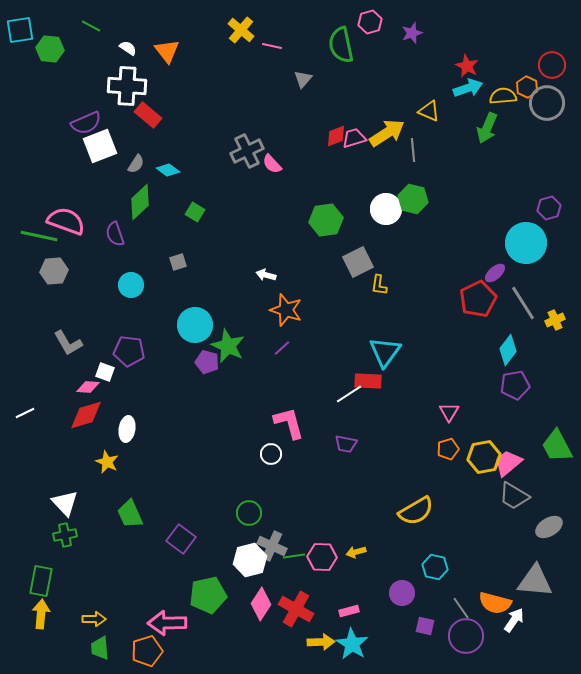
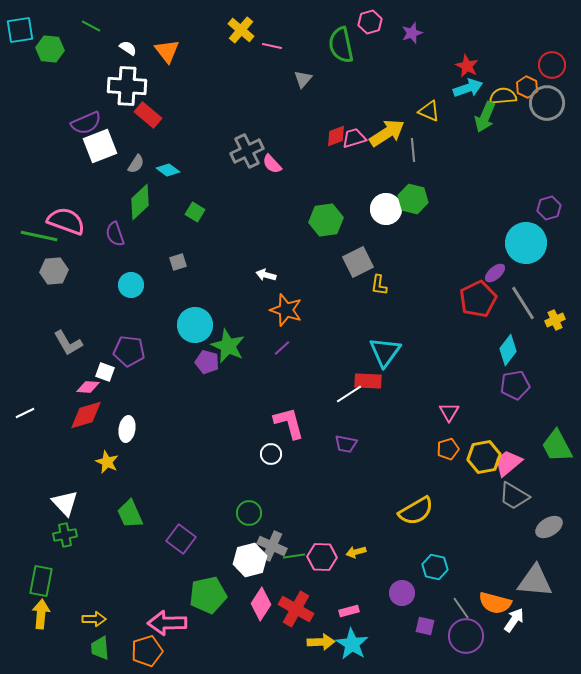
green arrow at (487, 128): moved 2 px left, 11 px up
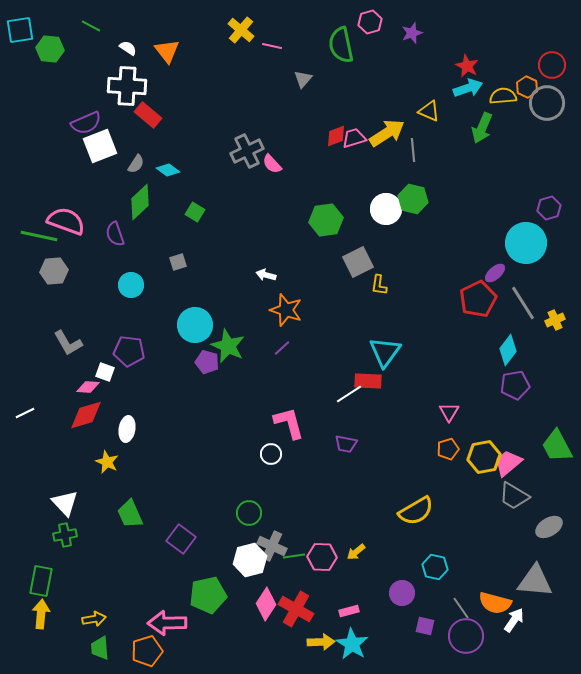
green arrow at (485, 117): moved 3 px left, 11 px down
yellow arrow at (356, 552): rotated 24 degrees counterclockwise
pink diamond at (261, 604): moved 5 px right
yellow arrow at (94, 619): rotated 10 degrees counterclockwise
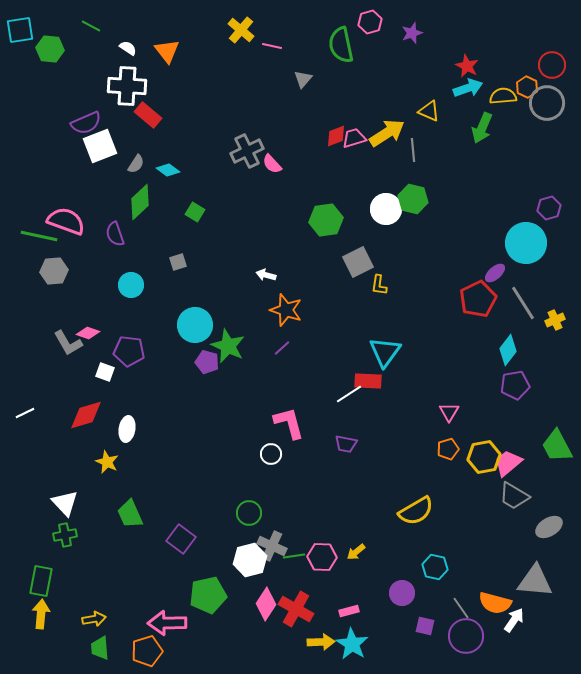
pink diamond at (88, 387): moved 54 px up; rotated 15 degrees clockwise
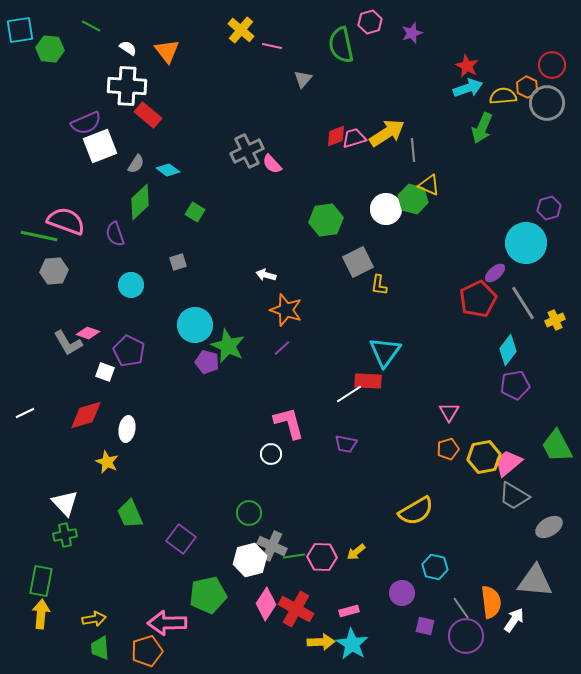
yellow triangle at (429, 111): moved 74 px down
purple pentagon at (129, 351): rotated 20 degrees clockwise
orange semicircle at (495, 603): moved 4 px left, 1 px up; rotated 112 degrees counterclockwise
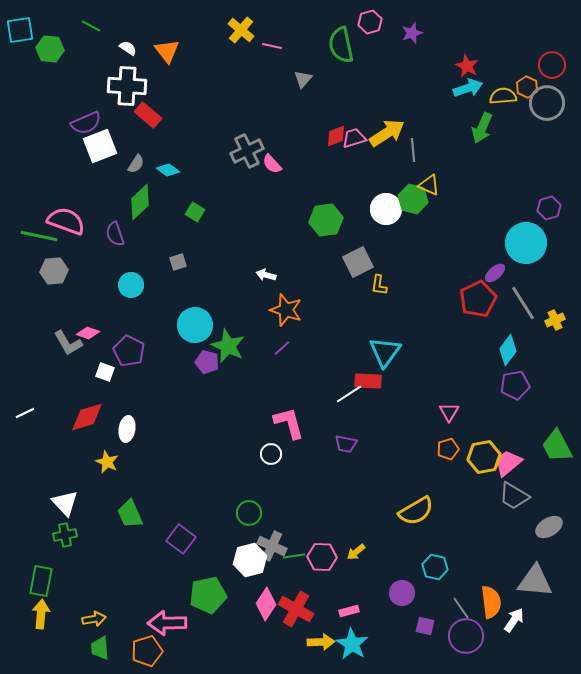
red diamond at (86, 415): moved 1 px right, 2 px down
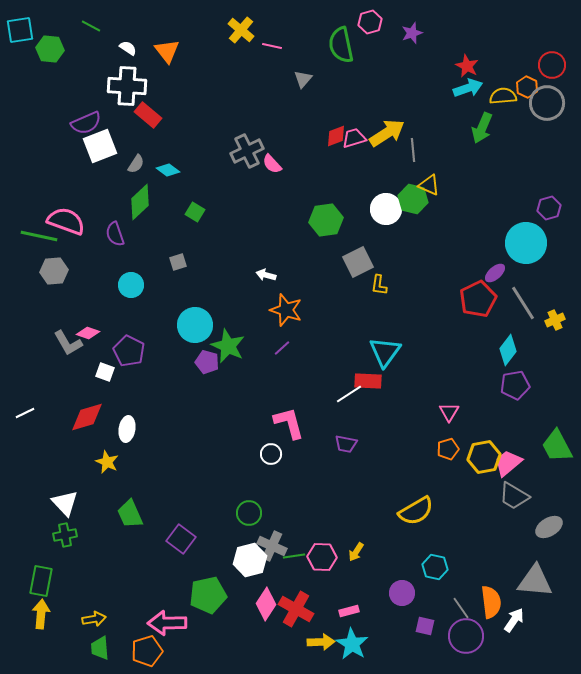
yellow arrow at (356, 552): rotated 18 degrees counterclockwise
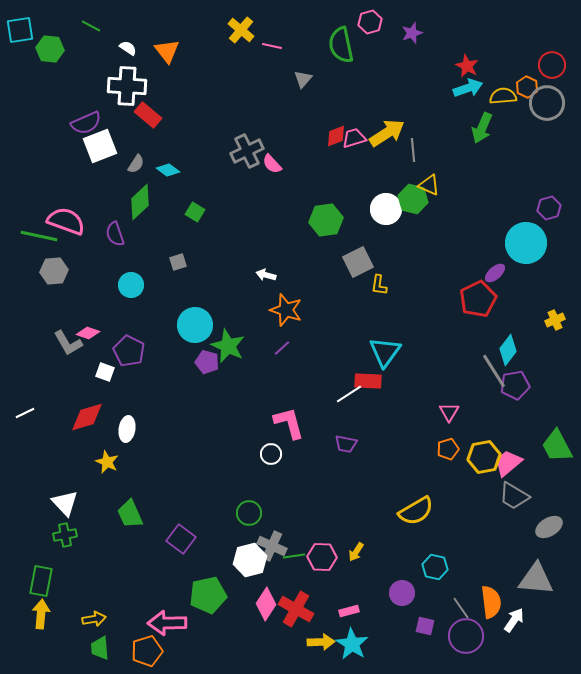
gray line at (523, 303): moved 29 px left, 68 px down
gray triangle at (535, 581): moved 1 px right, 2 px up
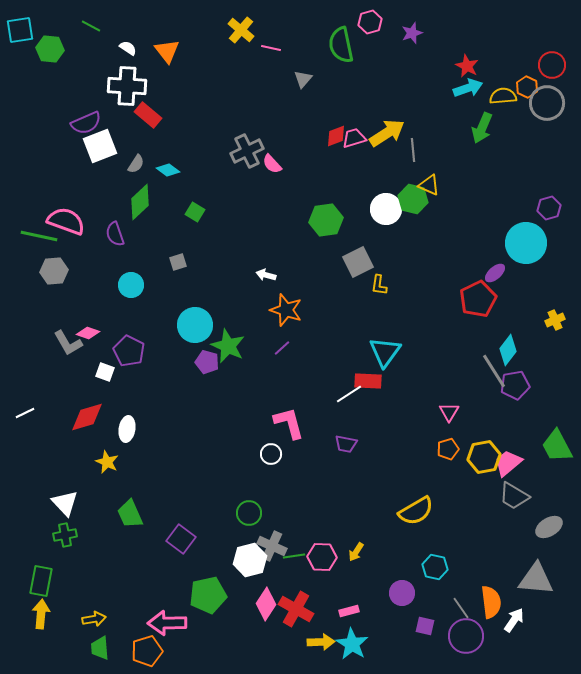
pink line at (272, 46): moved 1 px left, 2 px down
